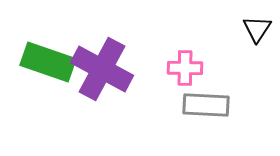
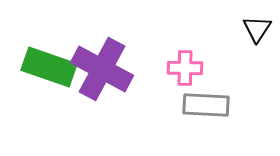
green rectangle: moved 1 px right, 5 px down
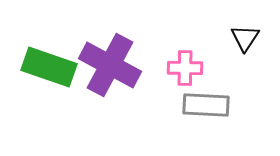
black triangle: moved 12 px left, 9 px down
purple cross: moved 8 px right, 4 px up
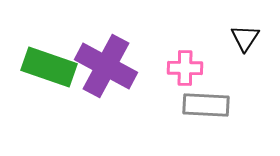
purple cross: moved 4 px left, 1 px down
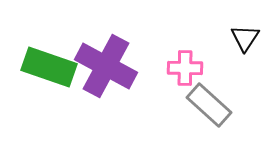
gray rectangle: moved 3 px right; rotated 39 degrees clockwise
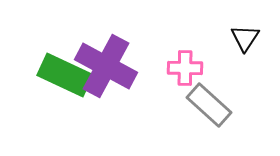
green rectangle: moved 16 px right, 8 px down; rotated 6 degrees clockwise
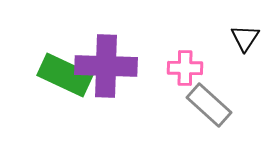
purple cross: rotated 26 degrees counterclockwise
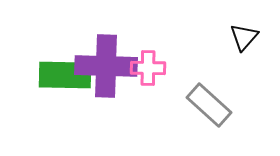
black triangle: moved 1 px left, 1 px up; rotated 8 degrees clockwise
pink cross: moved 37 px left
green rectangle: rotated 24 degrees counterclockwise
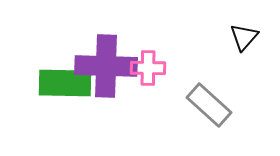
green rectangle: moved 8 px down
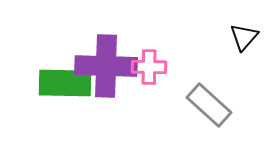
pink cross: moved 1 px right, 1 px up
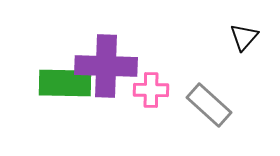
pink cross: moved 2 px right, 23 px down
